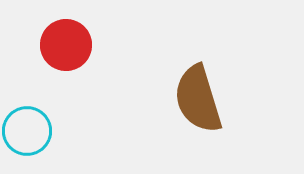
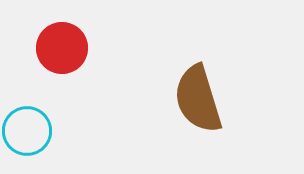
red circle: moved 4 px left, 3 px down
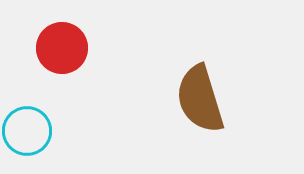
brown semicircle: moved 2 px right
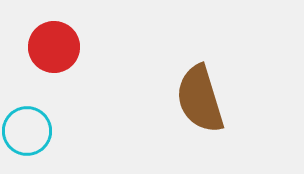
red circle: moved 8 px left, 1 px up
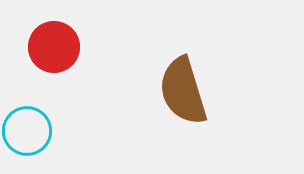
brown semicircle: moved 17 px left, 8 px up
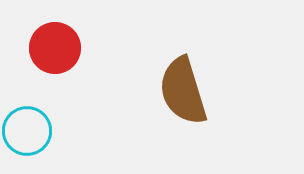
red circle: moved 1 px right, 1 px down
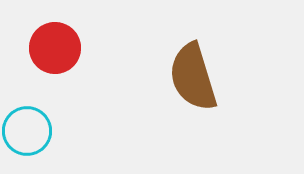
brown semicircle: moved 10 px right, 14 px up
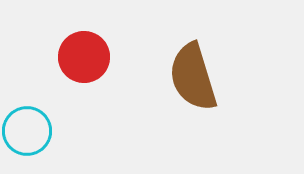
red circle: moved 29 px right, 9 px down
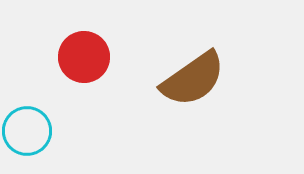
brown semicircle: moved 2 px down; rotated 108 degrees counterclockwise
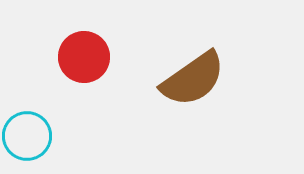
cyan circle: moved 5 px down
